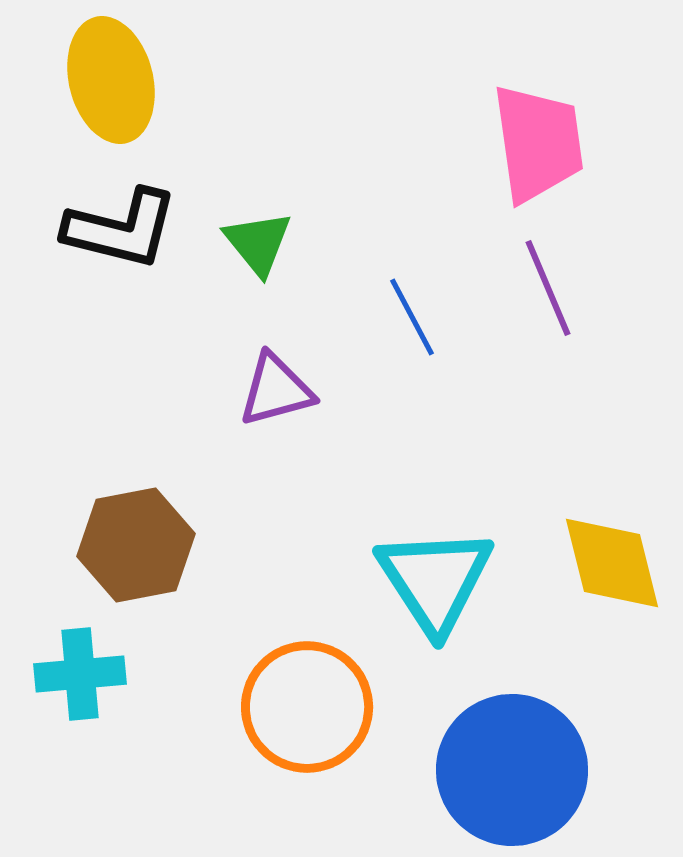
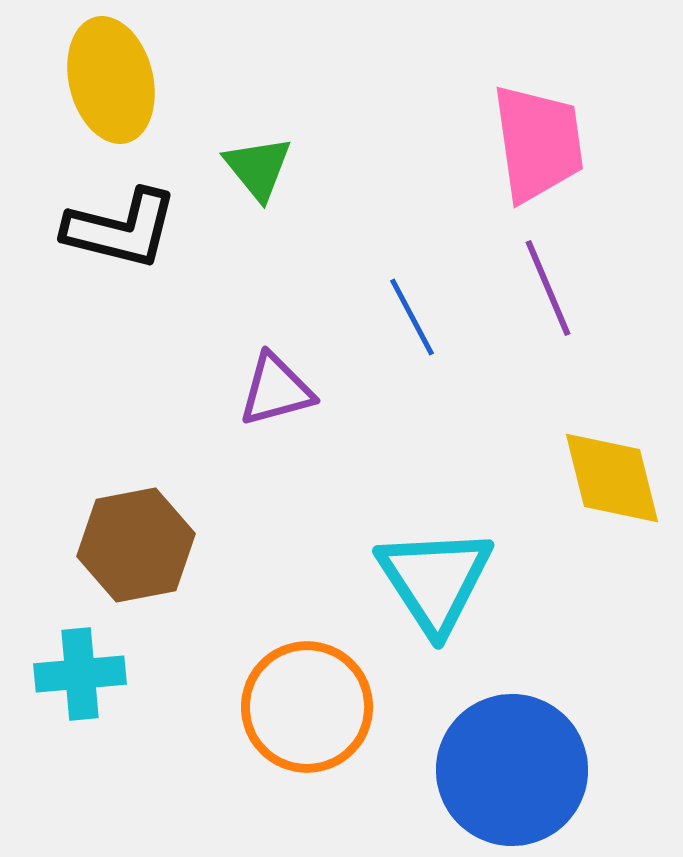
green triangle: moved 75 px up
yellow diamond: moved 85 px up
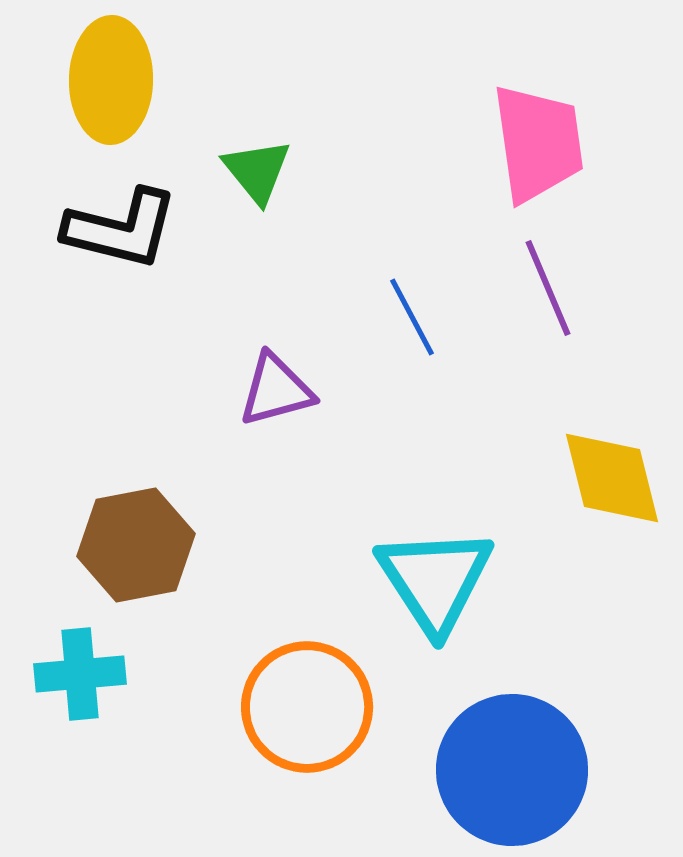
yellow ellipse: rotated 15 degrees clockwise
green triangle: moved 1 px left, 3 px down
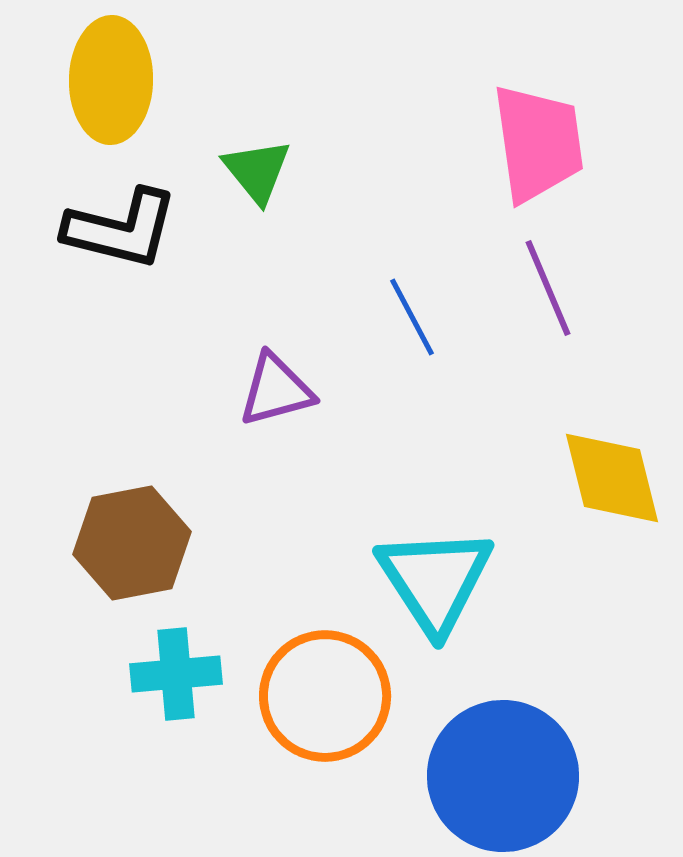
brown hexagon: moved 4 px left, 2 px up
cyan cross: moved 96 px right
orange circle: moved 18 px right, 11 px up
blue circle: moved 9 px left, 6 px down
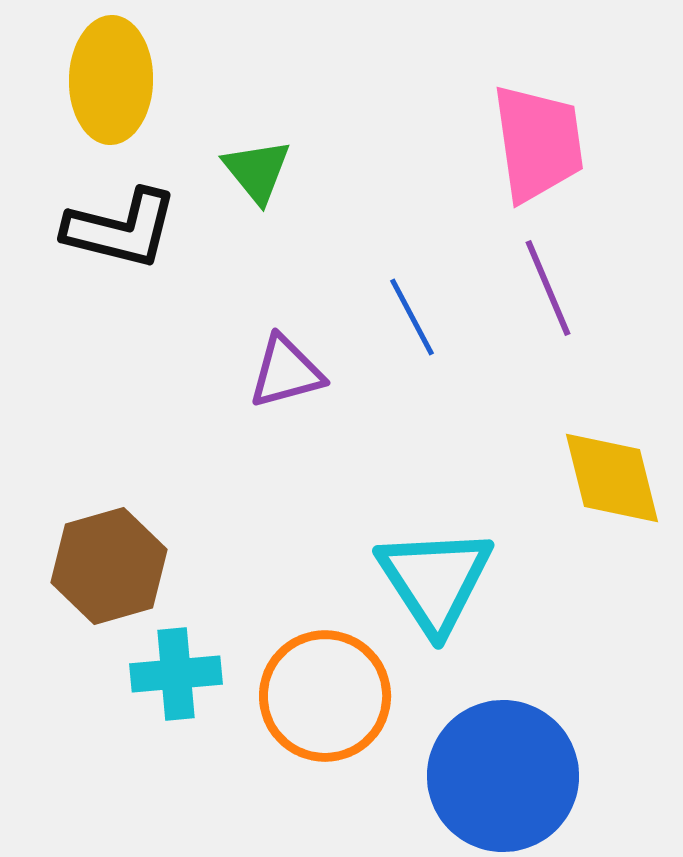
purple triangle: moved 10 px right, 18 px up
brown hexagon: moved 23 px left, 23 px down; rotated 5 degrees counterclockwise
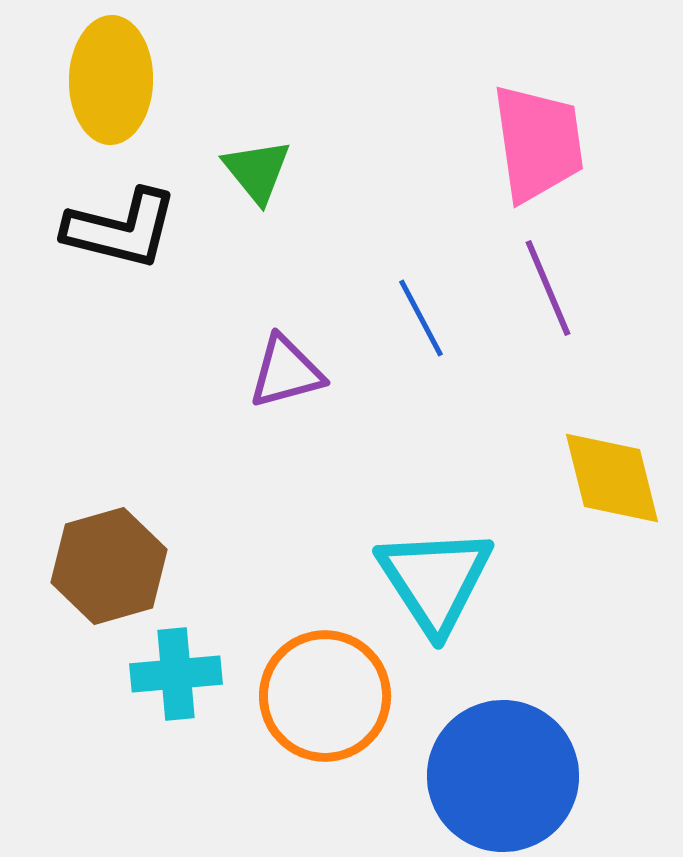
blue line: moved 9 px right, 1 px down
